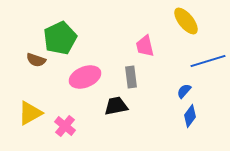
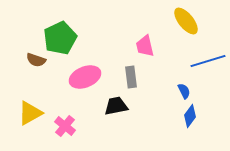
blue semicircle: rotated 112 degrees clockwise
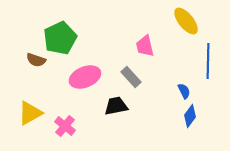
blue line: rotated 72 degrees counterclockwise
gray rectangle: rotated 35 degrees counterclockwise
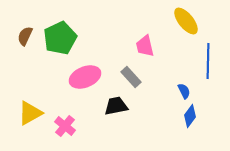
brown semicircle: moved 11 px left, 24 px up; rotated 96 degrees clockwise
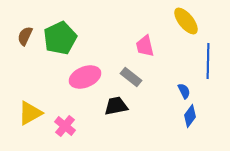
gray rectangle: rotated 10 degrees counterclockwise
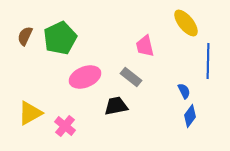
yellow ellipse: moved 2 px down
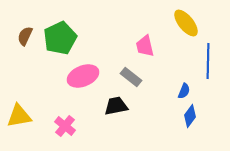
pink ellipse: moved 2 px left, 1 px up
blue semicircle: rotated 49 degrees clockwise
yellow triangle: moved 11 px left, 3 px down; rotated 20 degrees clockwise
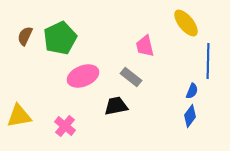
blue semicircle: moved 8 px right
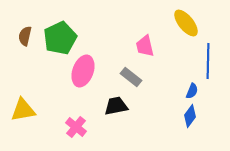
brown semicircle: rotated 12 degrees counterclockwise
pink ellipse: moved 5 px up; rotated 48 degrees counterclockwise
yellow triangle: moved 4 px right, 6 px up
pink cross: moved 11 px right, 1 px down
